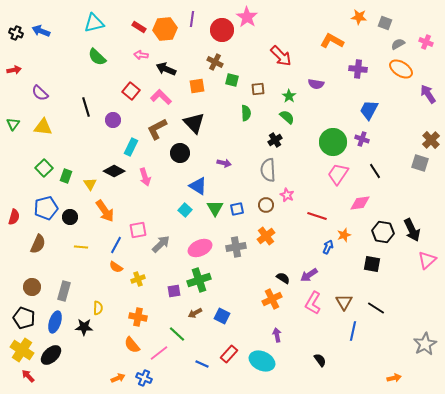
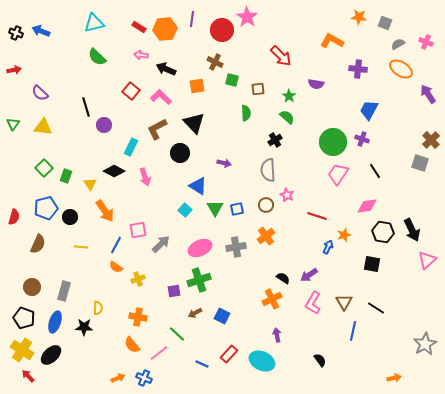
purple circle at (113, 120): moved 9 px left, 5 px down
pink diamond at (360, 203): moved 7 px right, 3 px down
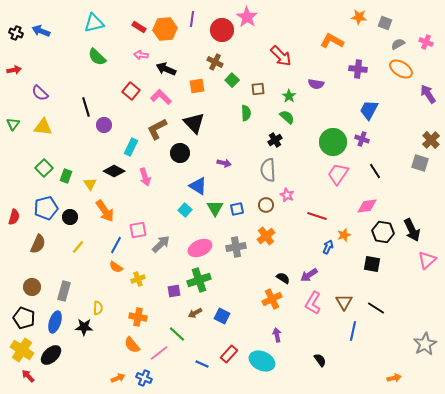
green square at (232, 80): rotated 32 degrees clockwise
yellow line at (81, 247): moved 3 px left; rotated 56 degrees counterclockwise
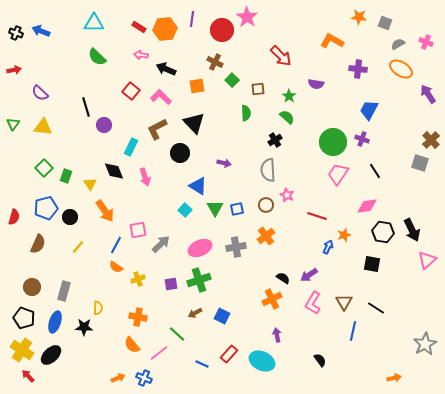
cyan triangle at (94, 23): rotated 15 degrees clockwise
black diamond at (114, 171): rotated 40 degrees clockwise
purple square at (174, 291): moved 3 px left, 7 px up
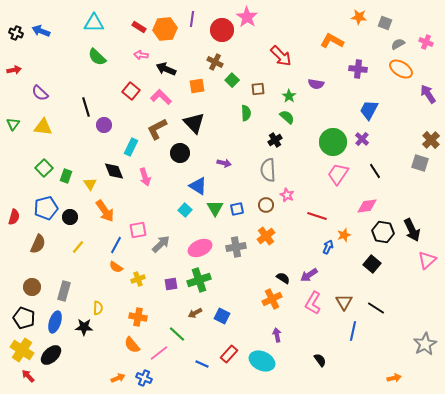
purple cross at (362, 139): rotated 24 degrees clockwise
black square at (372, 264): rotated 30 degrees clockwise
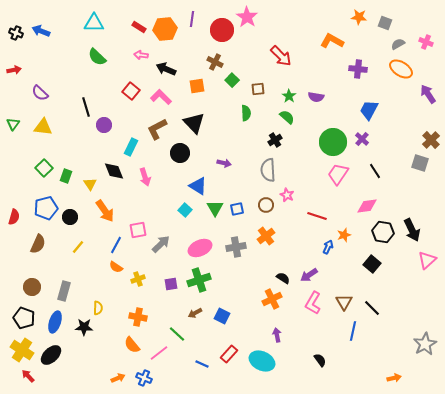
purple semicircle at (316, 84): moved 13 px down
black line at (376, 308): moved 4 px left; rotated 12 degrees clockwise
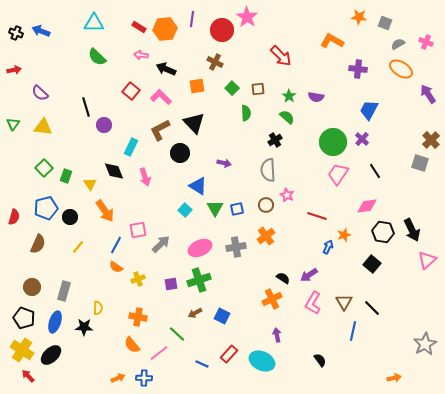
green square at (232, 80): moved 8 px down
brown L-shape at (157, 129): moved 3 px right, 1 px down
blue cross at (144, 378): rotated 21 degrees counterclockwise
